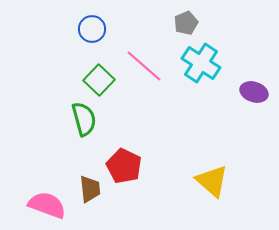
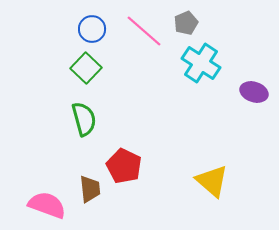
pink line: moved 35 px up
green square: moved 13 px left, 12 px up
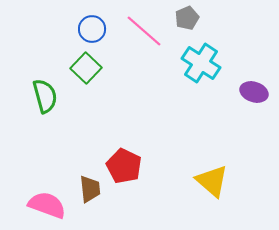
gray pentagon: moved 1 px right, 5 px up
green semicircle: moved 39 px left, 23 px up
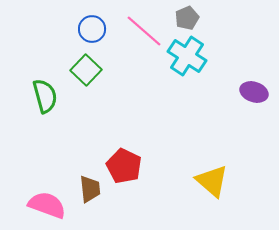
cyan cross: moved 14 px left, 7 px up
green square: moved 2 px down
